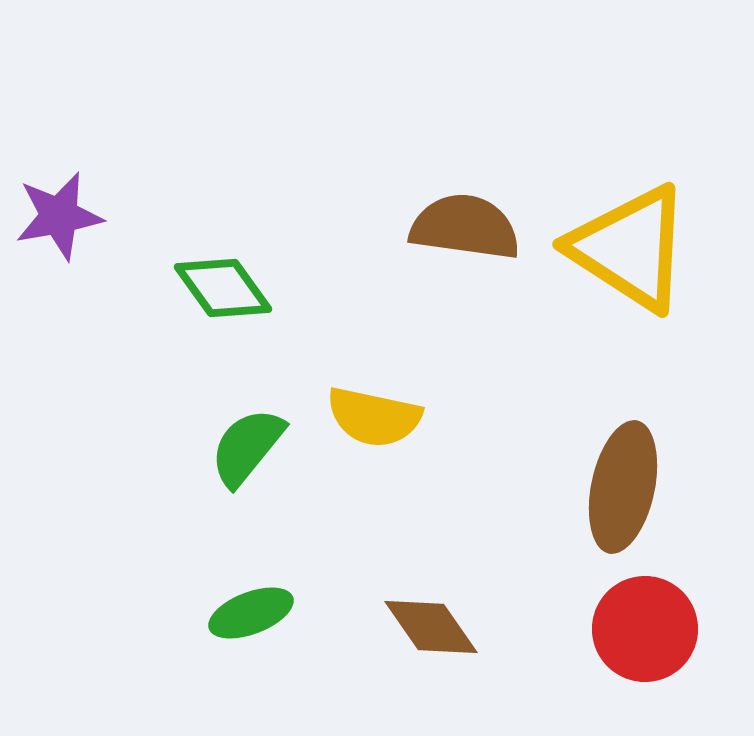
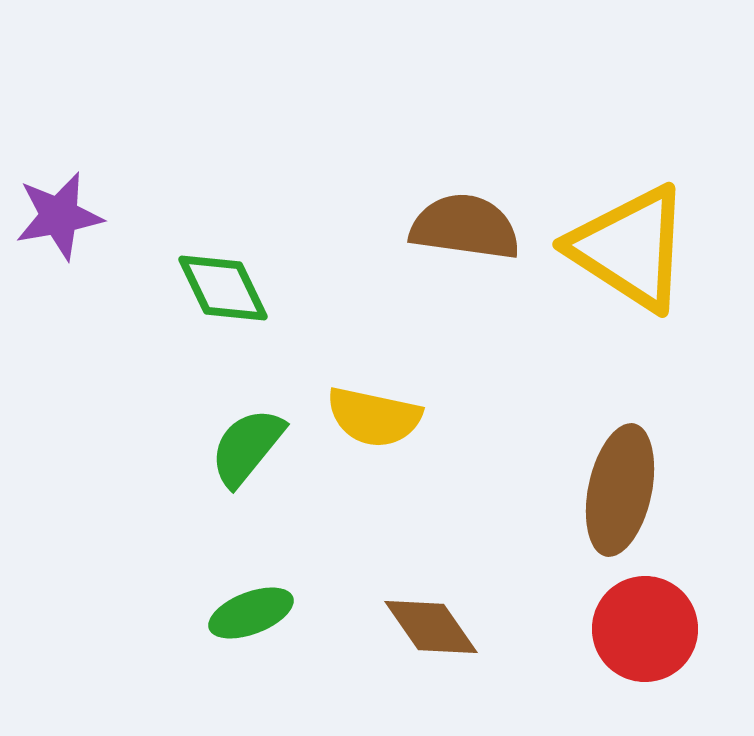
green diamond: rotated 10 degrees clockwise
brown ellipse: moved 3 px left, 3 px down
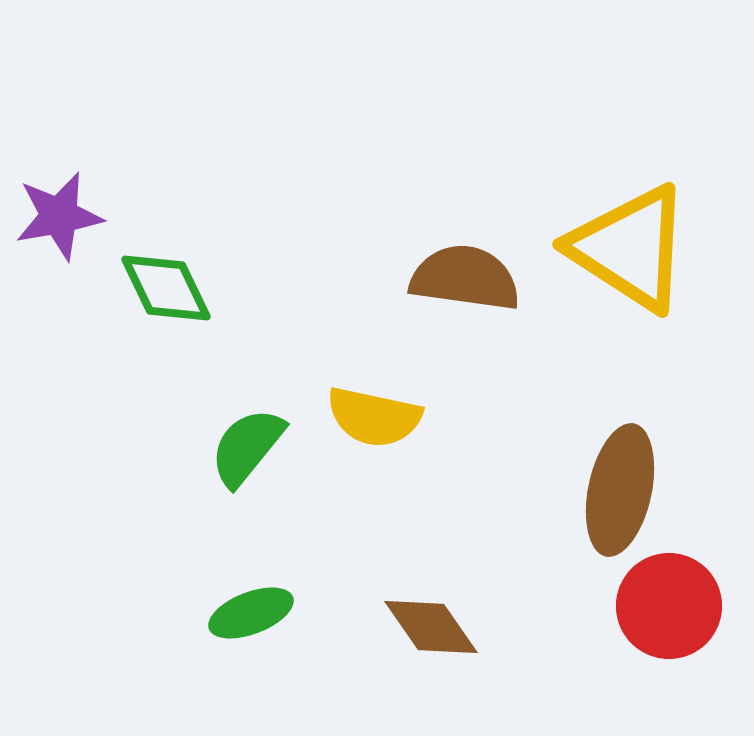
brown semicircle: moved 51 px down
green diamond: moved 57 px left
red circle: moved 24 px right, 23 px up
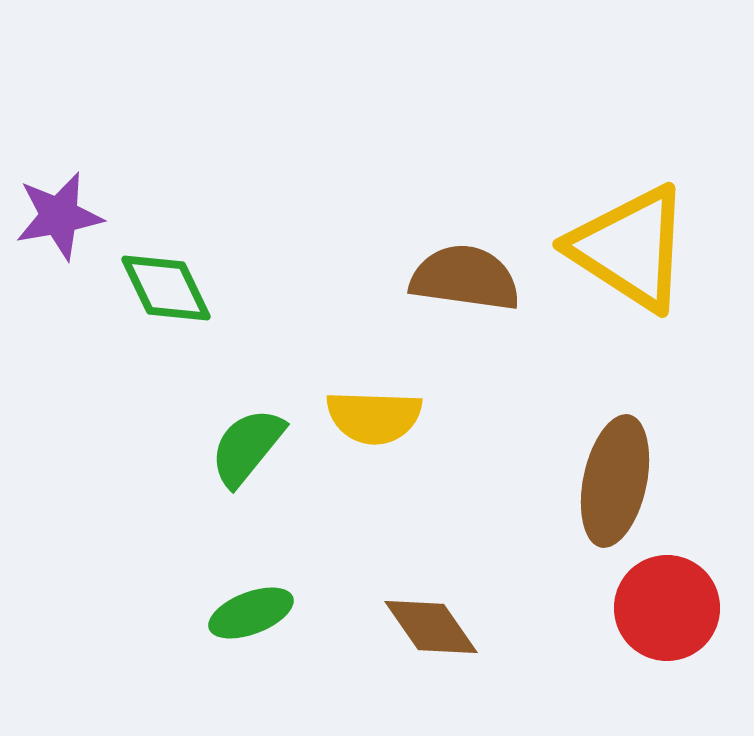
yellow semicircle: rotated 10 degrees counterclockwise
brown ellipse: moved 5 px left, 9 px up
red circle: moved 2 px left, 2 px down
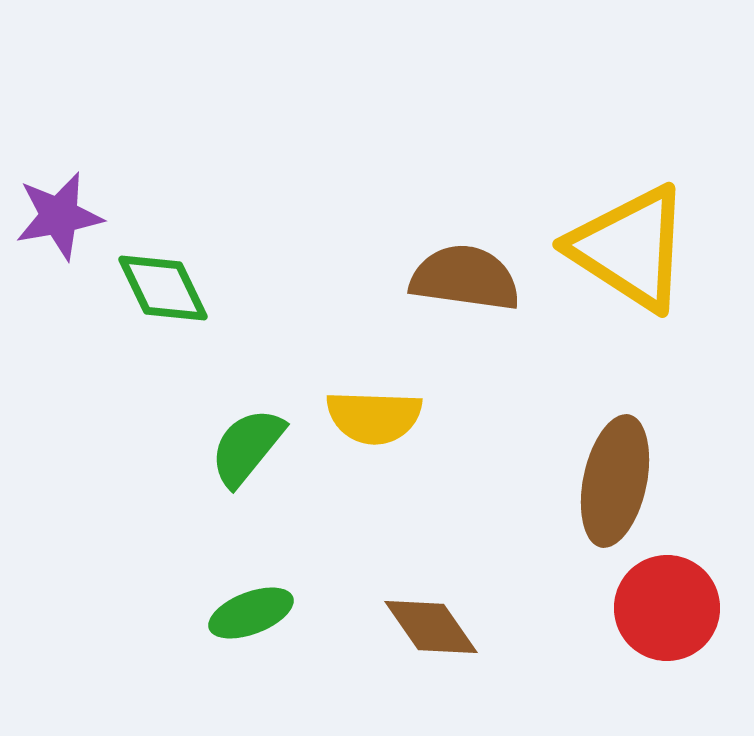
green diamond: moved 3 px left
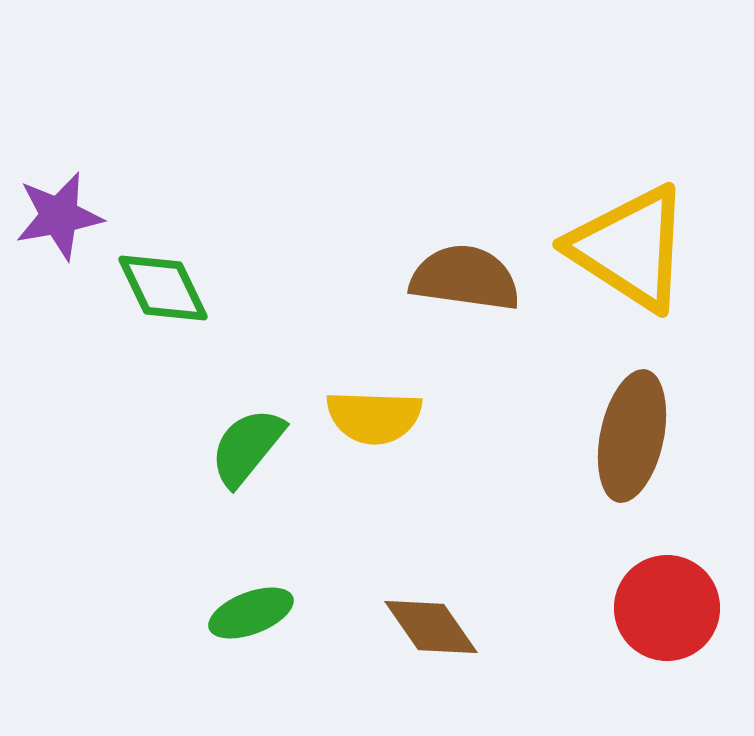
brown ellipse: moved 17 px right, 45 px up
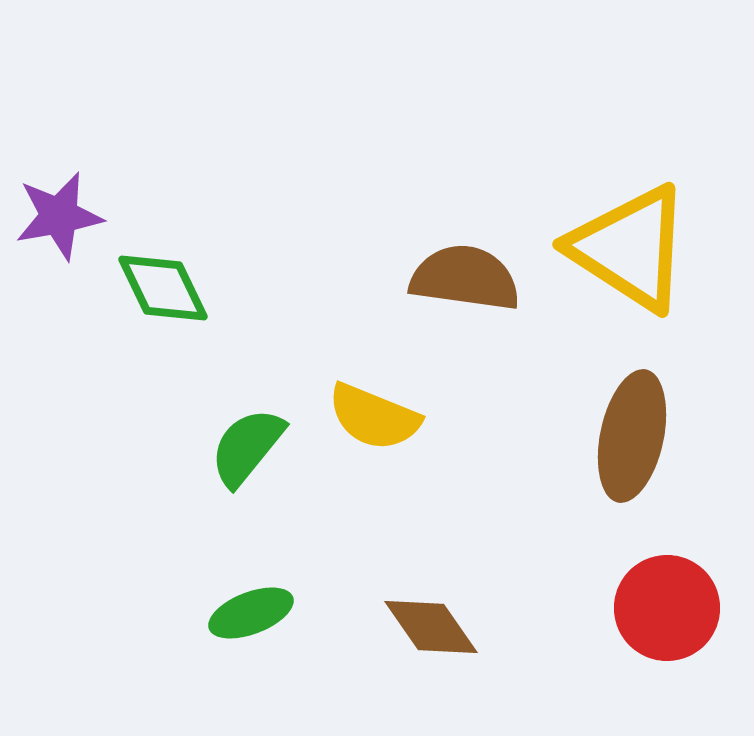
yellow semicircle: rotated 20 degrees clockwise
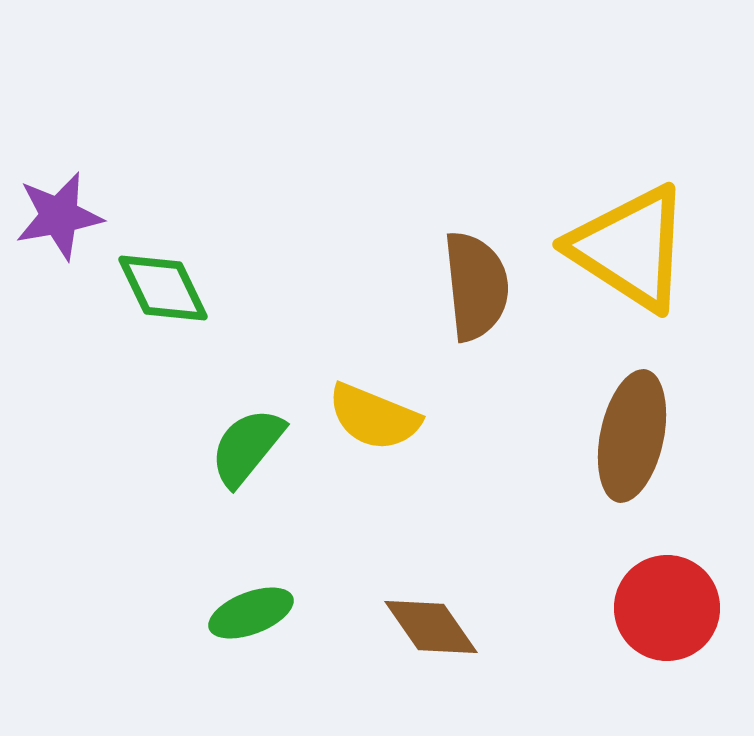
brown semicircle: moved 11 px right, 8 px down; rotated 76 degrees clockwise
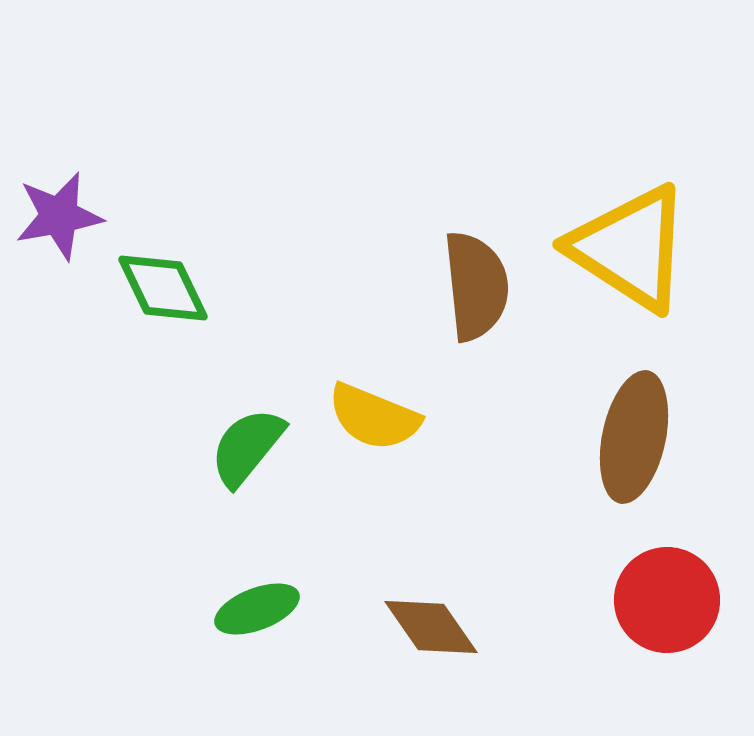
brown ellipse: moved 2 px right, 1 px down
red circle: moved 8 px up
green ellipse: moved 6 px right, 4 px up
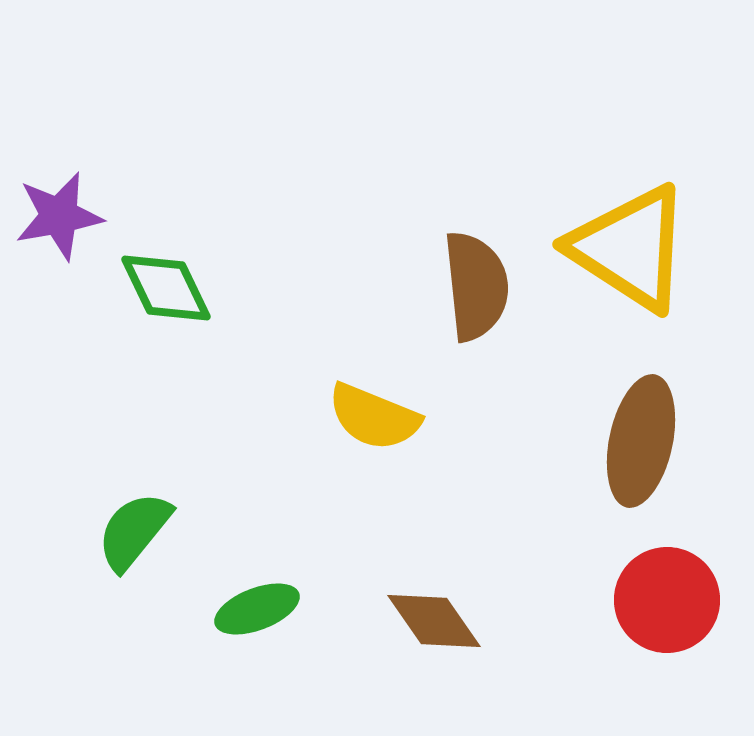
green diamond: moved 3 px right
brown ellipse: moved 7 px right, 4 px down
green semicircle: moved 113 px left, 84 px down
brown diamond: moved 3 px right, 6 px up
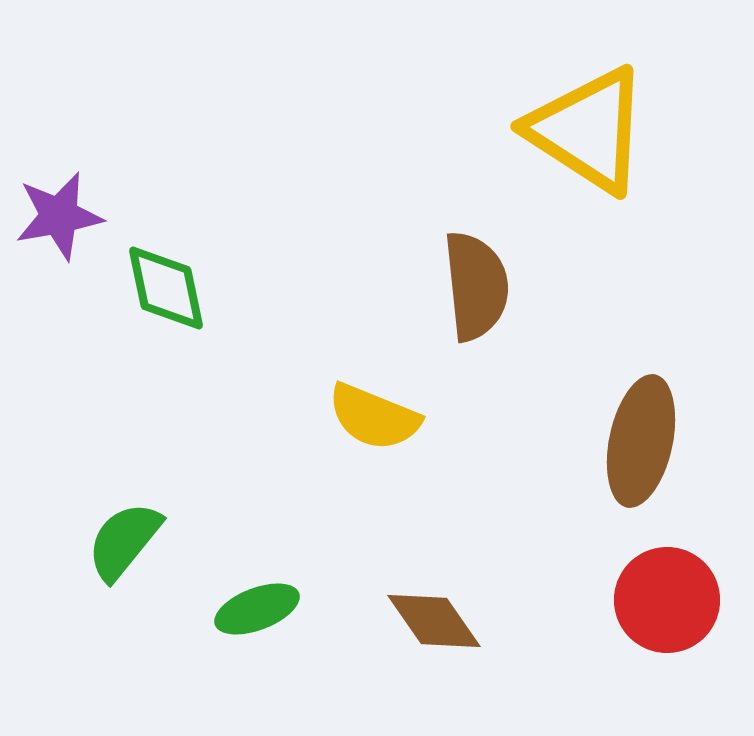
yellow triangle: moved 42 px left, 118 px up
green diamond: rotated 14 degrees clockwise
green semicircle: moved 10 px left, 10 px down
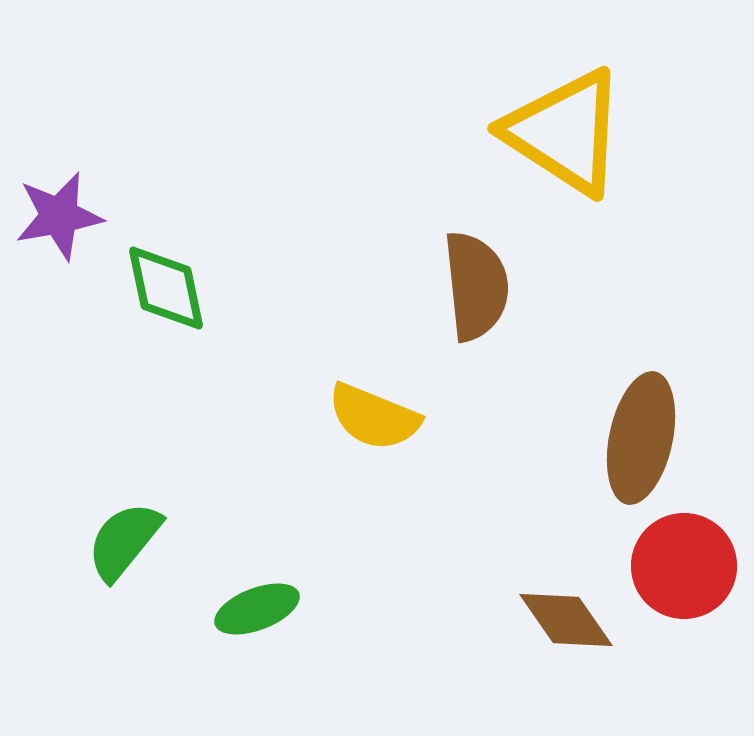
yellow triangle: moved 23 px left, 2 px down
brown ellipse: moved 3 px up
red circle: moved 17 px right, 34 px up
brown diamond: moved 132 px right, 1 px up
